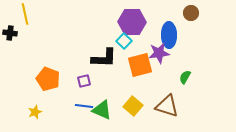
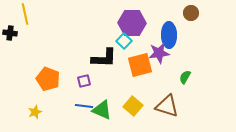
purple hexagon: moved 1 px down
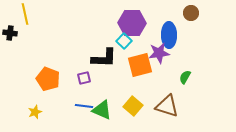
purple square: moved 3 px up
